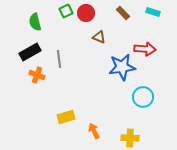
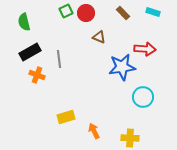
green semicircle: moved 11 px left
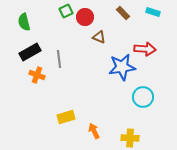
red circle: moved 1 px left, 4 px down
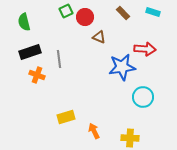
black rectangle: rotated 10 degrees clockwise
